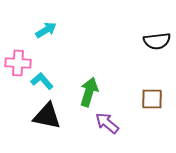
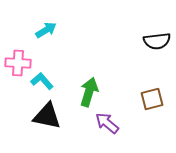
brown square: rotated 15 degrees counterclockwise
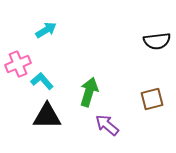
pink cross: moved 1 px down; rotated 25 degrees counterclockwise
black triangle: rotated 12 degrees counterclockwise
purple arrow: moved 2 px down
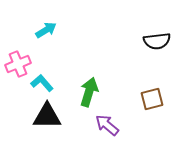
cyan L-shape: moved 2 px down
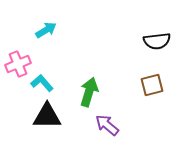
brown square: moved 14 px up
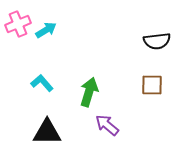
pink cross: moved 40 px up
brown square: rotated 15 degrees clockwise
black triangle: moved 16 px down
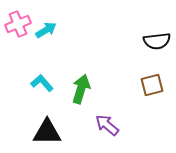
brown square: rotated 15 degrees counterclockwise
green arrow: moved 8 px left, 3 px up
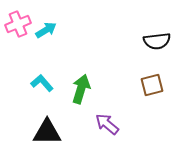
purple arrow: moved 1 px up
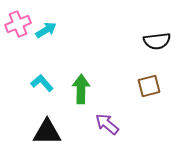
brown square: moved 3 px left, 1 px down
green arrow: rotated 16 degrees counterclockwise
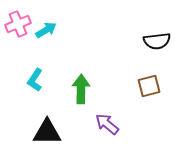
cyan L-shape: moved 7 px left, 3 px up; rotated 105 degrees counterclockwise
